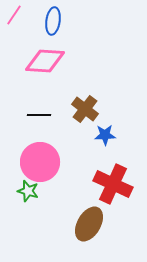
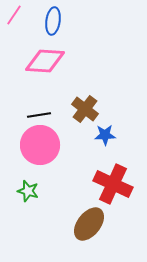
black line: rotated 10 degrees counterclockwise
pink circle: moved 17 px up
brown ellipse: rotated 8 degrees clockwise
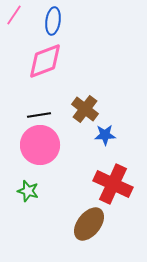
pink diamond: rotated 24 degrees counterclockwise
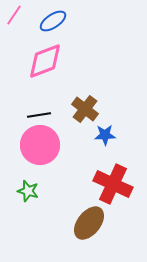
blue ellipse: rotated 48 degrees clockwise
brown ellipse: moved 1 px up
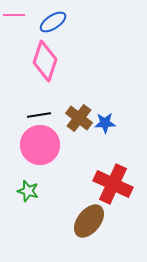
pink line: rotated 55 degrees clockwise
blue ellipse: moved 1 px down
pink diamond: rotated 51 degrees counterclockwise
brown cross: moved 6 px left, 9 px down
blue star: moved 12 px up
brown ellipse: moved 2 px up
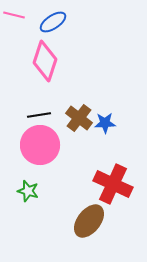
pink line: rotated 15 degrees clockwise
